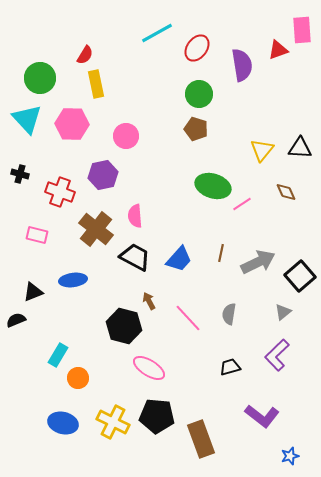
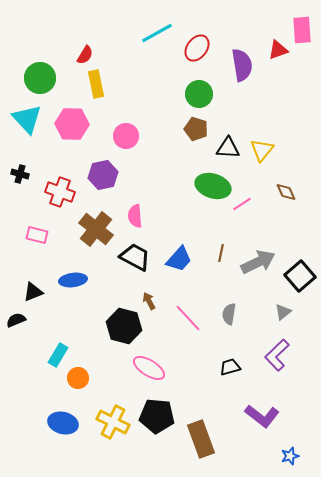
black triangle at (300, 148): moved 72 px left
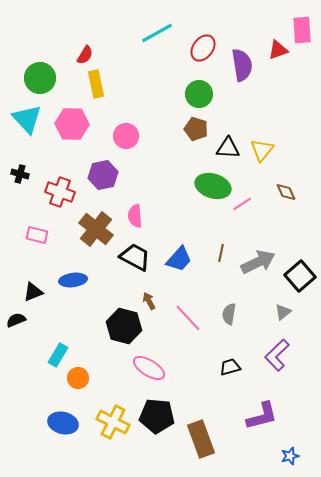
red ellipse at (197, 48): moved 6 px right
purple L-shape at (262, 416): rotated 52 degrees counterclockwise
